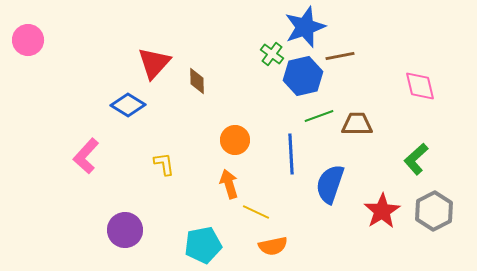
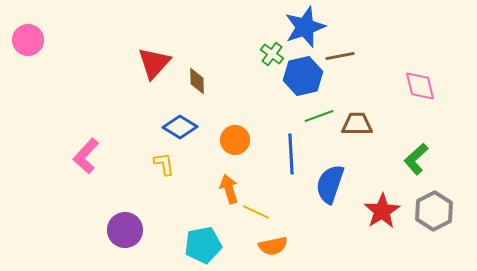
blue diamond: moved 52 px right, 22 px down
orange arrow: moved 5 px down
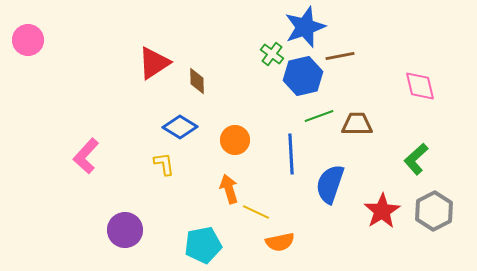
red triangle: rotated 15 degrees clockwise
orange semicircle: moved 7 px right, 4 px up
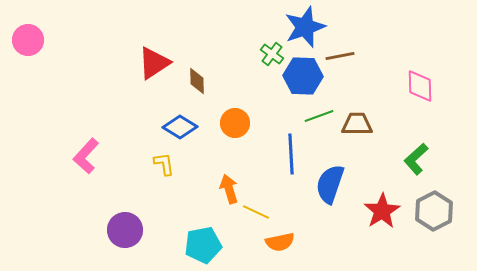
blue hexagon: rotated 15 degrees clockwise
pink diamond: rotated 12 degrees clockwise
orange circle: moved 17 px up
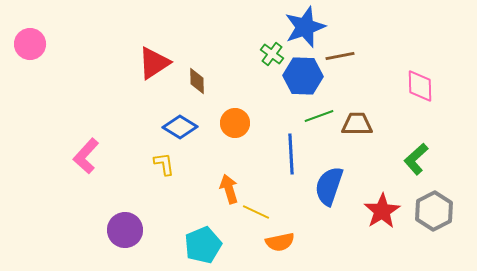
pink circle: moved 2 px right, 4 px down
blue semicircle: moved 1 px left, 2 px down
cyan pentagon: rotated 12 degrees counterclockwise
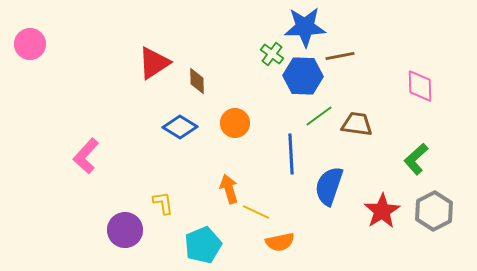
blue star: rotated 18 degrees clockwise
green line: rotated 16 degrees counterclockwise
brown trapezoid: rotated 8 degrees clockwise
yellow L-shape: moved 1 px left, 39 px down
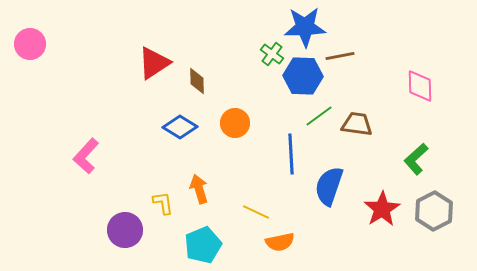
orange arrow: moved 30 px left
red star: moved 2 px up
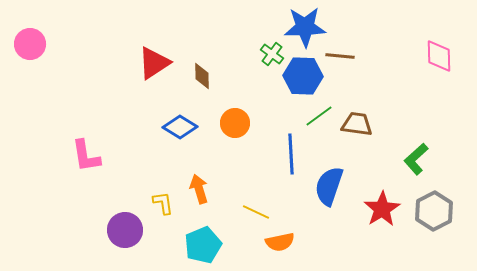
brown line: rotated 16 degrees clockwise
brown diamond: moved 5 px right, 5 px up
pink diamond: moved 19 px right, 30 px up
pink L-shape: rotated 51 degrees counterclockwise
